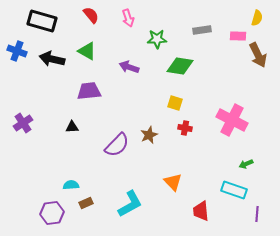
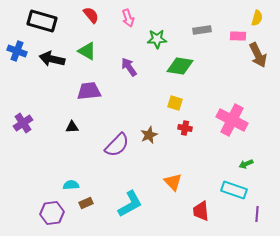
purple arrow: rotated 36 degrees clockwise
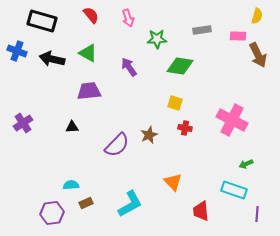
yellow semicircle: moved 2 px up
green triangle: moved 1 px right, 2 px down
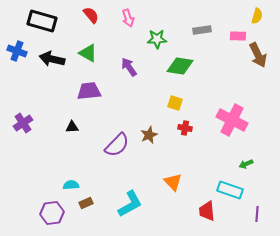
cyan rectangle: moved 4 px left
red trapezoid: moved 6 px right
